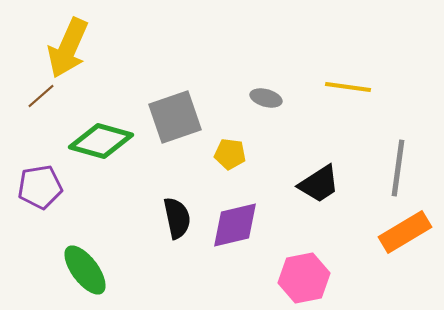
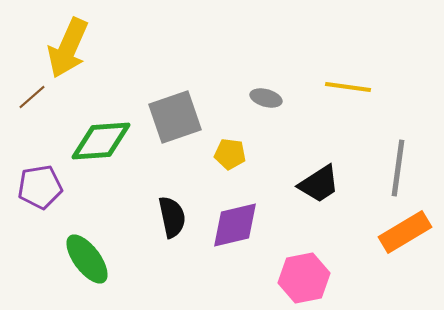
brown line: moved 9 px left, 1 px down
green diamond: rotated 20 degrees counterclockwise
black semicircle: moved 5 px left, 1 px up
green ellipse: moved 2 px right, 11 px up
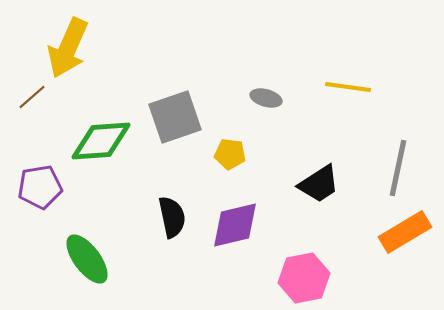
gray line: rotated 4 degrees clockwise
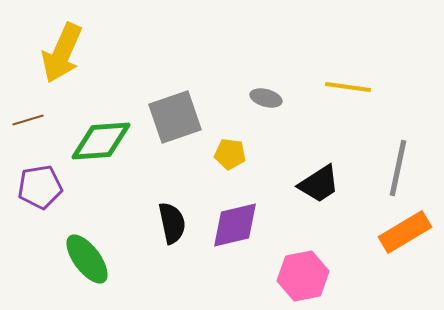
yellow arrow: moved 6 px left, 5 px down
brown line: moved 4 px left, 23 px down; rotated 24 degrees clockwise
black semicircle: moved 6 px down
pink hexagon: moved 1 px left, 2 px up
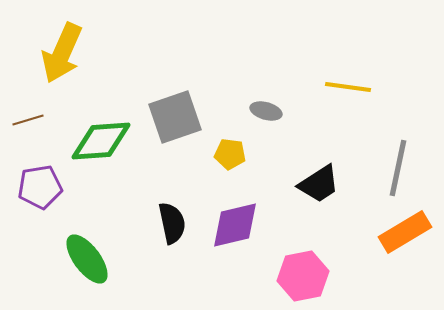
gray ellipse: moved 13 px down
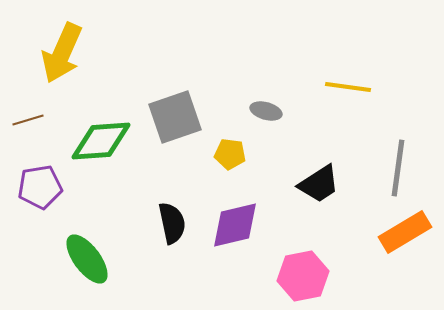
gray line: rotated 4 degrees counterclockwise
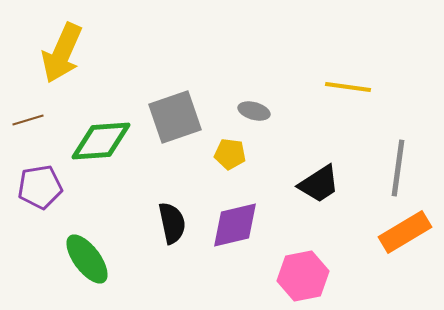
gray ellipse: moved 12 px left
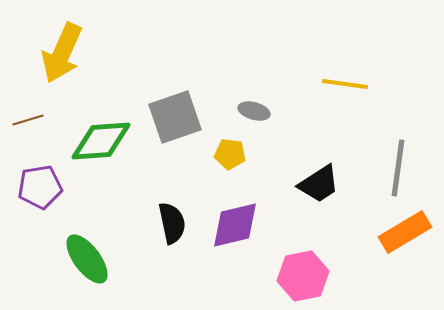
yellow line: moved 3 px left, 3 px up
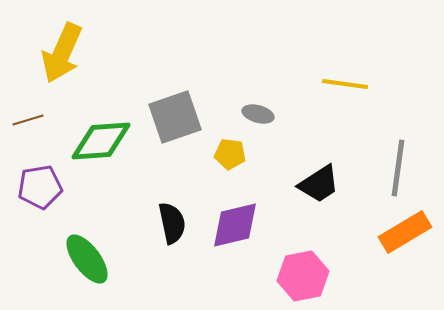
gray ellipse: moved 4 px right, 3 px down
